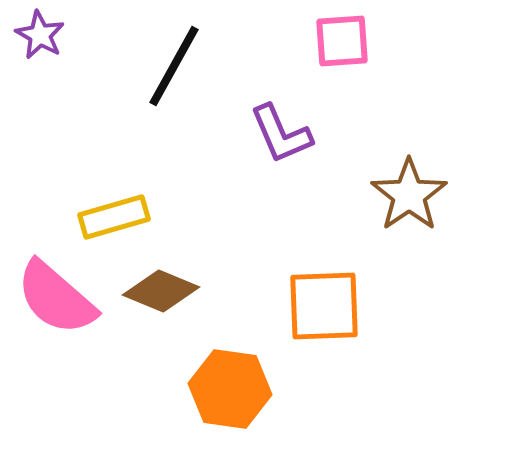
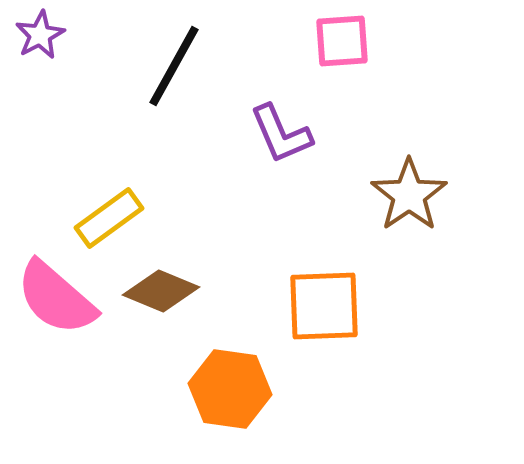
purple star: rotated 15 degrees clockwise
yellow rectangle: moved 5 px left, 1 px down; rotated 20 degrees counterclockwise
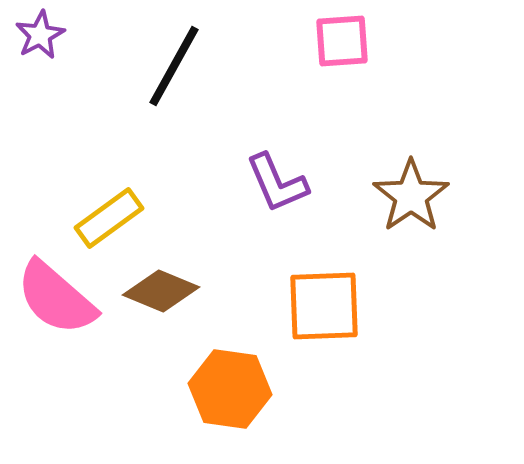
purple L-shape: moved 4 px left, 49 px down
brown star: moved 2 px right, 1 px down
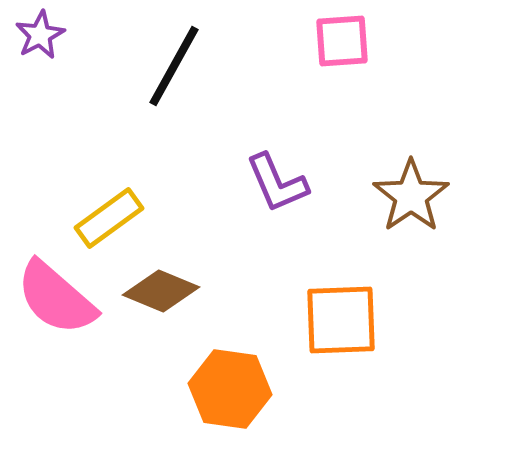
orange square: moved 17 px right, 14 px down
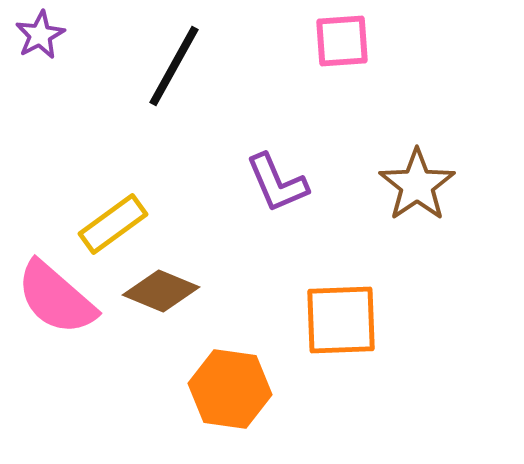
brown star: moved 6 px right, 11 px up
yellow rectangle: moved 4 px right, 6 px down
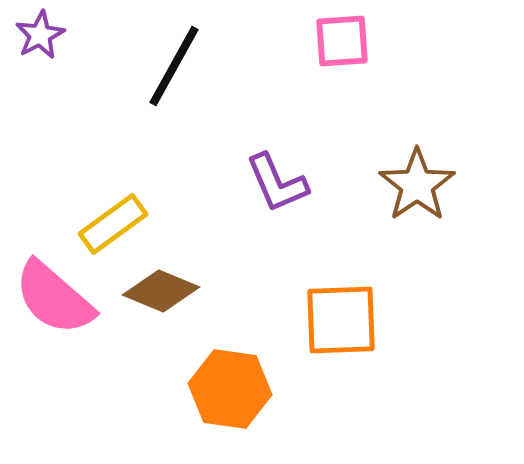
pink semicircle: moved 2 px left
